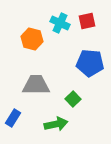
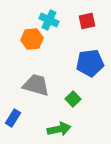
cyan cross: moved 11 px left, 3 px up
orange hexagon: rotated 20 degrees counterclockwise
blue pentagon: rotated 12 degrees counterclockwise
gray trapezoid: rotated 16 degrees clockwise
green arrow: moved 3 px right, 5 px down
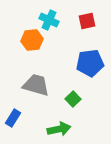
orange hexagon: moved 1 px down
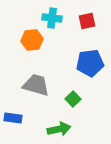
cyan cross: moved 3 px right, 2 px up; rotated 18 degrees counterclockwise
blue rectangle: rotated 66 degrees clockwise
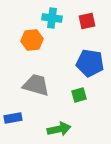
blue pentagon: rotated 16 degrees clockwise
green square: moved 6 px right, 4 px up; rotated 28 degrees clockwise
blue rectangle: rotated 18 degrees counterclockwise
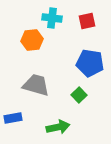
green square: rotated 28 degrees counterclockwise
green arrow: moved 1 px left, 2 px up
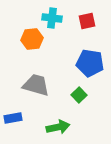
orange hexagon: moved 1 px up
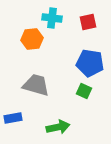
red square: moved 1 px right, 1 px down
green square: moved 5 px right, 4 px up; rotated 21 degrees counterclockwise
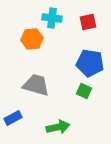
blue rectangle: rotated 18 degrees counterclockwise
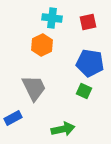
orange hexagon: moved 10 px right, 6 px down; rotated 20 degrees counterclockwise
gray trapezoid: moved 2 px left, 3 px down; rotated 48 degrees clockwise
green arrow: moved 5 px right, 2 px down
